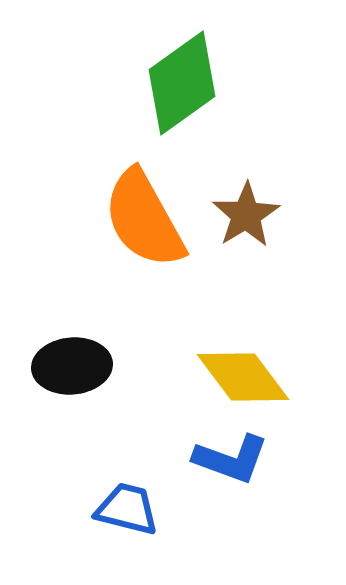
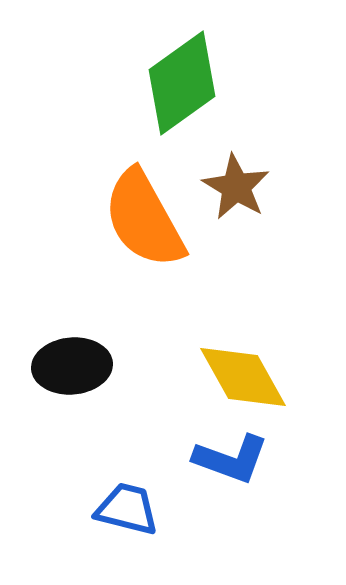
brown star: moved 10 px left, 28 px up; rotated 10 degrees counterclockwise
yellow diamond: rotated 8 degrees clockwise
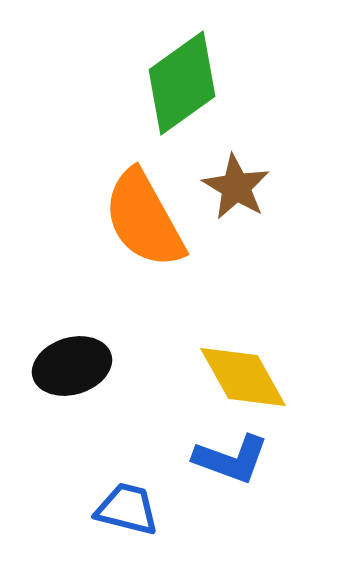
black ellipse: rotated 12 degrees counterclockwise
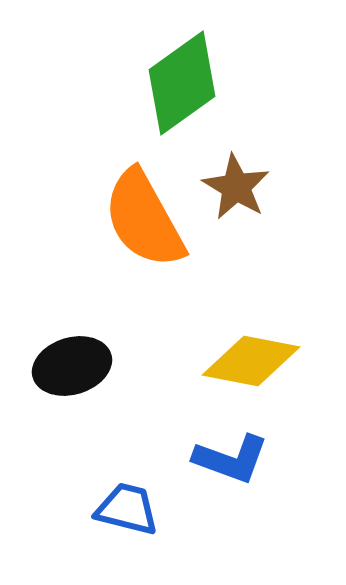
yellow diamond: moved 8 px right, 16 px up; rotated 50 degrees counterclockwise
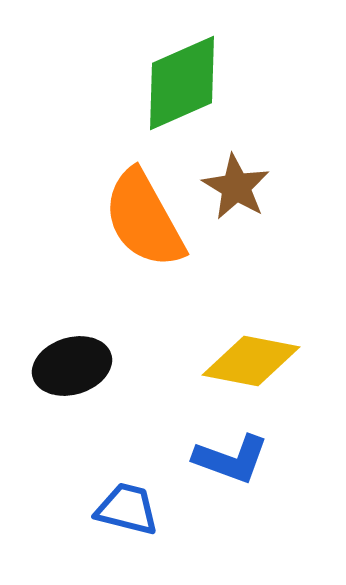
green diamond: rotated 12 degrees clockwise
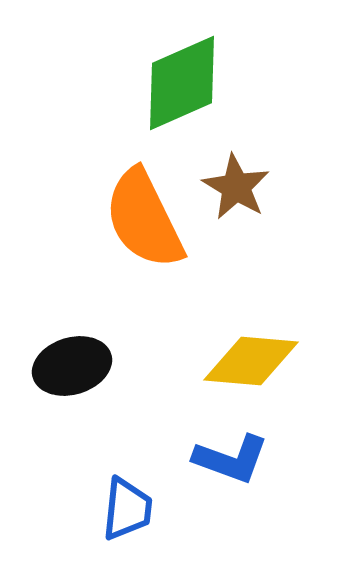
orange semicircle: rotated 3 degrees clockwise
yellow diamond: rotated 6 degrees counterclockwise
blue trapezoid: rotated 82 degrees clockwise
